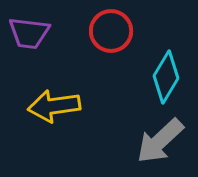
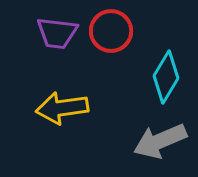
purple trapezoid: moved 28 px right
yellow arrow: moved 8 px right, 2 px down
gray arrow: rotated 20 degrees clockwise
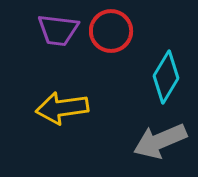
purple trapezoid: moved 1 px right, 3 px up
